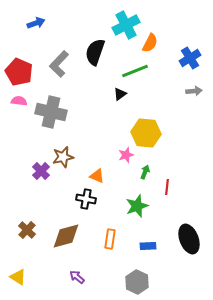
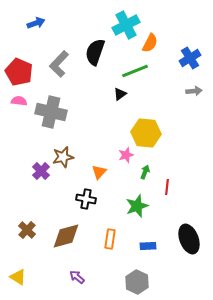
orange triangle: moved 2 px right, 4 px up; rotated 49 degrees clockwise
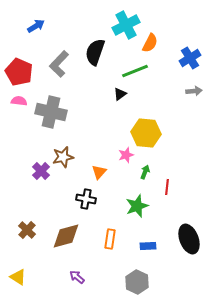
blue arrow: moved 3 px down; rotated 12 degrees counterclockwise
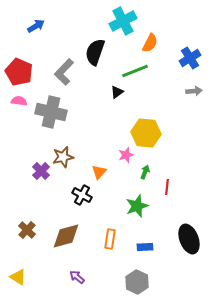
cyan cross: moved 3 px left, 4 px up
gray L-shape: moved 5 px right, 8 px down
black triangle: moved 3 px left, 2 px up
black cross: moved 4 px left, 4 px up; rotated 18 degrees clockwise
blue rectangle: moved 3 px left, 1 px down
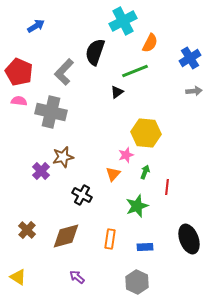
orange triangle: moved 14 px right, 2 px down
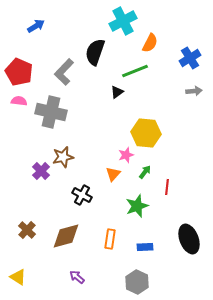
green arrow: rotated 16 degrees clockwise
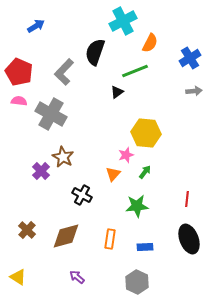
gray cross: moved 2 px down; rotated 16 degrees clockwise
brown star: rotated 30 degrees counterclockwise
red line: moved 20 px right, 12 px down
green star: rotated 15 degrees clockwise
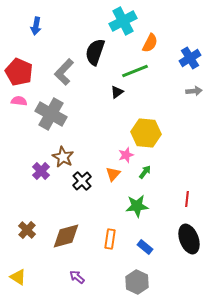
blue arrow: rotated 132 degrees clockwise
black cross: moved 14 px up; rotated 18 degrees clockwise
blue rectangle: rotated 42 degrees clockwise
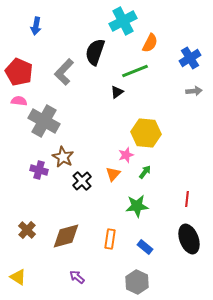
gray cross: moved 7 px left, 7 px down
purple cross: moved 2 px left, 1 px up; rotated 30 degrees counterclockwise
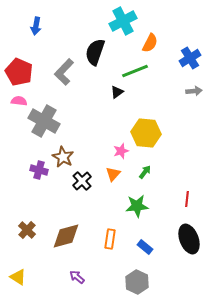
pink star: moved 5 px left, 4 px up
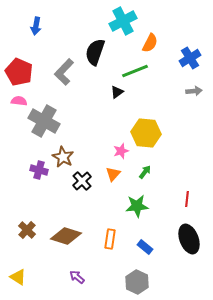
brown diamond: rotated 32 degrees clockwise
